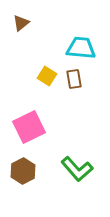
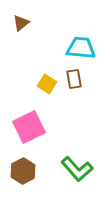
yellow square: moved 8 px down
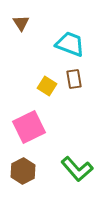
brown triangle: rotated 24 degrees counterclockwise
cyan trapezoid: moved 11 px left, 4 px up; rotated 16 degrees clockwise
yellow square: moved 2 px down
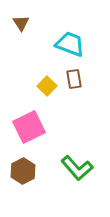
yellow square: rotated 12 degrees clockwise
green L-shape: moved 1 px up
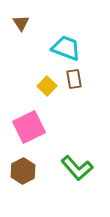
cyan trapezoid: moved 4 px left, 4 px down
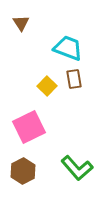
cyan trapezoid: moved 2 px right
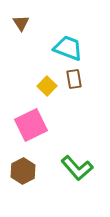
pink square: moved 2 px right, 2 px up
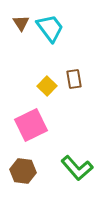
cyan trapezoid: moved 18 px left, 20 px up; rotated 32 degrees clockwise
brown hexagon: rotated 25 degrees counterclockwise
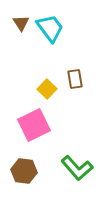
brown rectangle: moved 1 px right
yellow square: moved 3 px down
pink square: moved 3 px right
brown hexagon: moved 1 px right
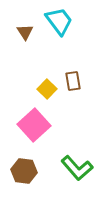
brown triangle: moved 4 px right, 9 px down
cyan trapezoid: moved 9 px right, 7 px up
brown rectangle: moved 2 px left, 2 px down
pink square: rotated 16 degrees counterclockwise
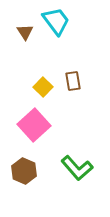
cyan trapezoid: moved 3 px left
yellow square: moved 4 px left, 2 px up
brown hexagon: rotated 15 degrees clockwise
